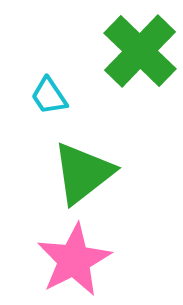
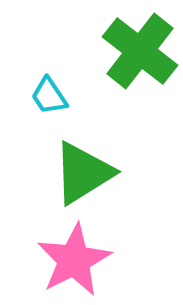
green cross: rotated 6 degrees counterclockwise
green triangle: rotated 6 degrees clockwise
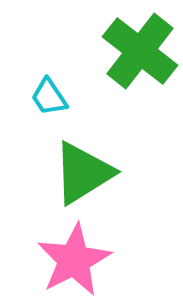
cyan trapezoid: moved 1 px down
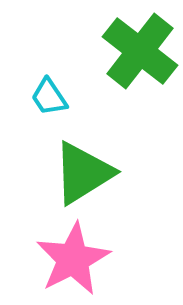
pink star: moved 1 px left, 1 px up
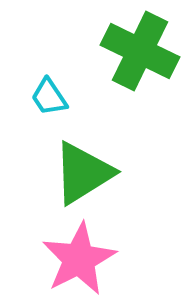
green cross: rotated 12 degrees counterclockwise
pink star: moved 6 px right
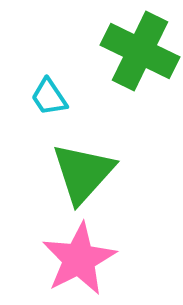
green triangle: rotated 16 degrees counterclockwise
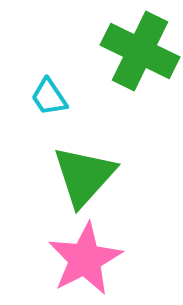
green triangle: moved 1 px right, 3 px down
pink star: moved 6 px right
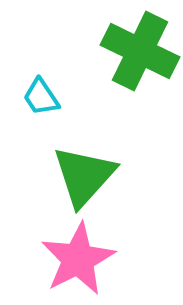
cyan trapezoid: moved 8 px left
pink star: moved 7 px left
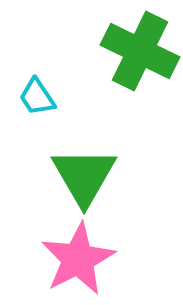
cyan trapezoid: moved 4 px left
green triangle: rotated 12 degrees counterclockwise
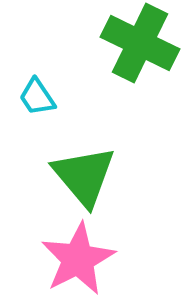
green cross: moved 8 px up
green triangle: rotated 10 degrees counterclockwise
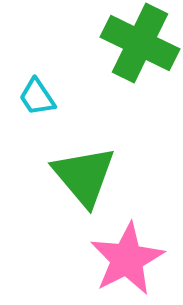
pink star: moved 49 px right
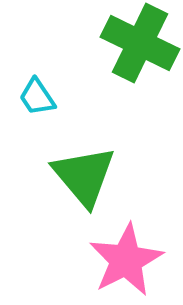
pink star: moved 1 px left, 1 px down
